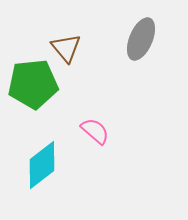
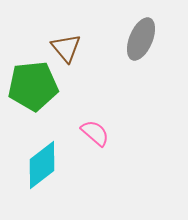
green pentagon: moved 2 px down
pink semicircle: moved 2 px down
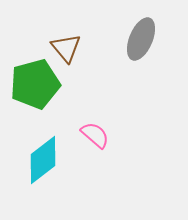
green pentagon: moved 2 px right, 2 px up; rotated 9 degrees counterclockwise
pink semicircle: moved 2 px down
cyan diamond: moved 1 px right, 5 px up
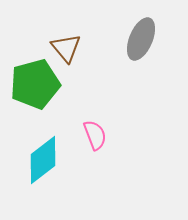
pink semicircle: rotated 28 degrees clockwise
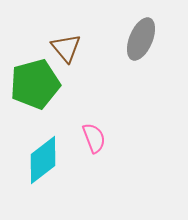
pink semicircle: moved 1 px left, 3 px down
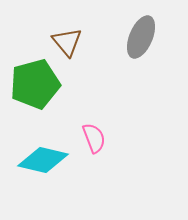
gray ellipse: moved 2 px up
brown triangle: moved 1 px right, 6 px up
cyan diamond: rotated 51 degrees clockwise
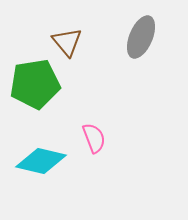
green pentagon: rotated 6 degrees clockwise
cyan diamond: moved 2 px left, 1 px down
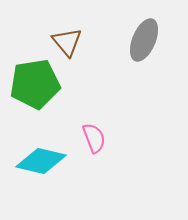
gray ellipse: moved 3 px right, 3 px down
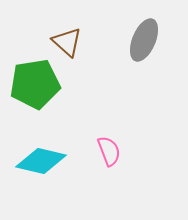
brown triangle: rotated 8 degrees counterclockwise
pink semicircle: moved 15 px right, 13 px down
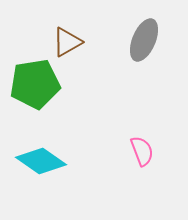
brown triangle: rotated 48 degrees clockwise
pink semicircle: moved 33 px right
cyan diamond: rotated 21 degrees clockwise
